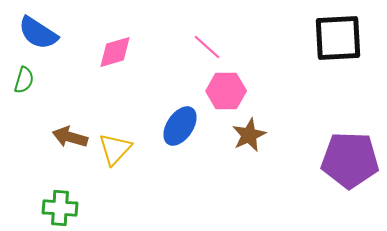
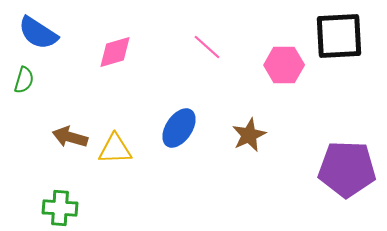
black square: moved 1 px right, 2 px up
pink hexagon: moved 58 px right, 26 px up
blue ellipse: moved 1 px left, 2 px down
yellow triangle: rotated 45 degrees clockwise
purple pentagon: moved 3 px left, 9 px down
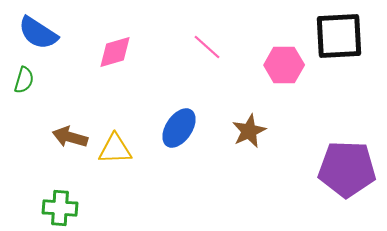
brown star: moved 4 px up
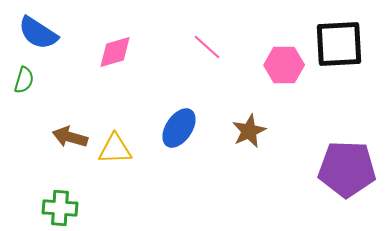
black square: moved 8 px down
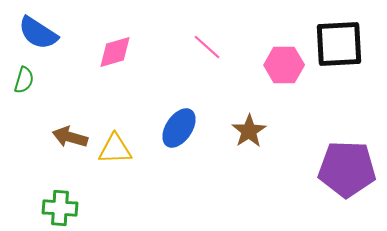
brown star: rotated 8 degrees counterclockwise
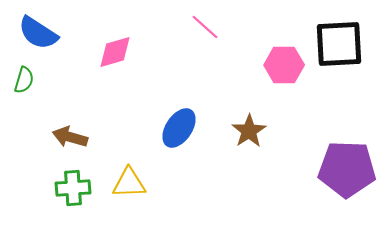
pink line: moved 2 px left, 20 px up
yellow triangle: moved 14 px right, 34 px down
green cross: moved 13 px right, 20 px up; rotated 8 degrees counterclockwise
